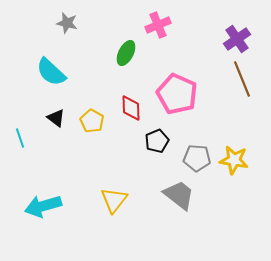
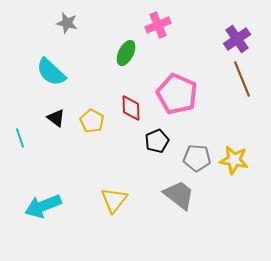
cyan arrow: rotated 6 degrees counterclockwise
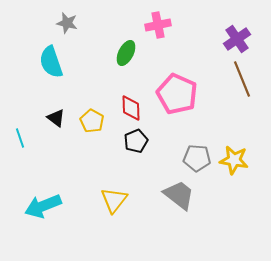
pink cross: rotated 10 degrees clockwise
cyan semicircle: moved 10 px up; rotated 28 degrees clockwise
black pentagon: moved 21 px left
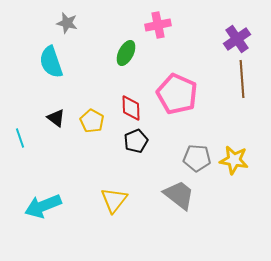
brown line: rotated 18 degrees clockwise
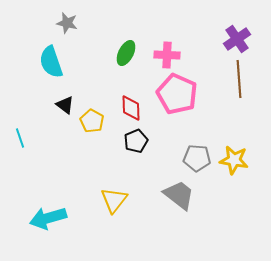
pink cross: moved 9 px right, 30 px down; rotated 15 degrees clockwise
brown line: moved 3 px left
black triangle: moved 9 px right, 13 px up
cyan arrow: moved 5 px right, 12 px down; rotated 6 degrees clockwise
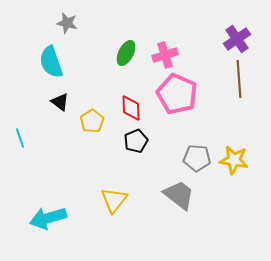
pink cross: moved 2 px left; rotated 20 degrees counterclockwise
black triangle: moved 5 px left, 3 px up
yellow pentagon: rotated 10 degrees clockwise
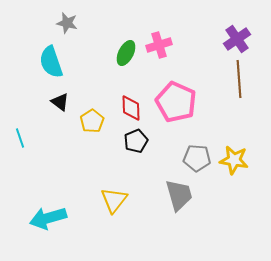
pink cross: moved 6 px left, 10 px up
pink pentagon: moved 1 px left, 8 px down
gray trapezoid: rotated 36 degrees clockwise
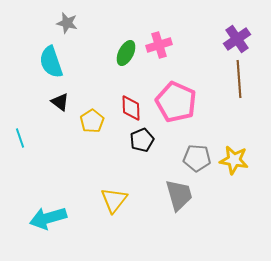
black pentagon: moved 6 px right, 1 px up
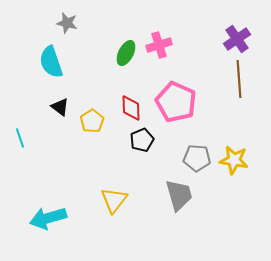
black triangle: moved 5 px down
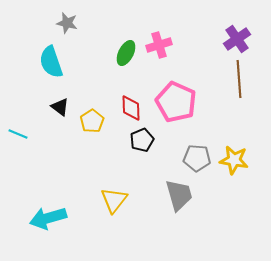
cyan line: moved 2 px left, 4 px up; rotated 48 degrees counterclockwise
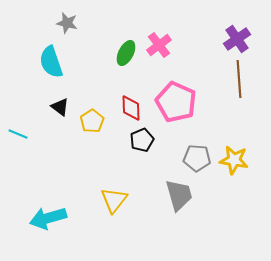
pink cross: rotated 20 degrees counterclockwise
